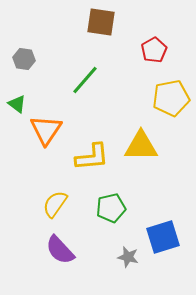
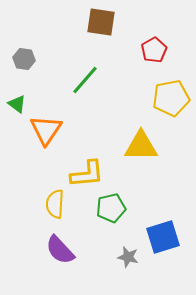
yellow L-shape: moved 5 px left, 17 px down
yellow semicircle: rotated 32 degrees counterclockwise
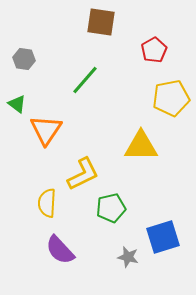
yellow L-shape: moved 4 px left; rotated 21 degrees counterclockwise
yellow semicircle: moved 8 px left, 1 px up
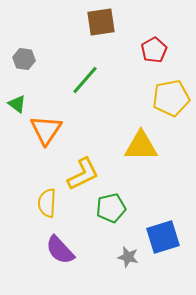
brown square: rotated 16 degrees counterclockwise
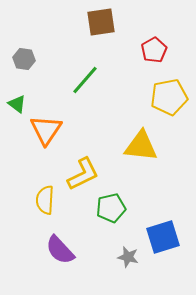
yellow pentagon: moved 2 px left, 1 px up
yellow triangle: rotated 6 degrees clockwise
yellow semicircle: moved 2 px left, 3 px up
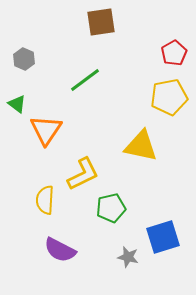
red pentagon: moved 20 px right, 3 px down
gray hexagon: rotated 15 degrees clockwise
green line: rotated 12 degrees clockwise
yellow triangle: rotated 6 degrees clockwise
purple semicircle: rotated 20 degrees counterclockwise
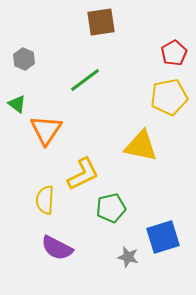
purple semicircle: moved 3 px left, 2 px up
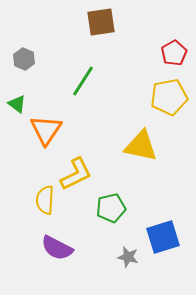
green line: moved 2 px left, 1 px down; rotated 20 degrees counterclockwise
yellow L-shape: moved 7 px left
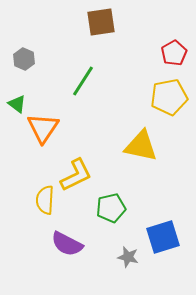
orange triangle: moved 3 px left, 2 px up
yellow L-shape: moved 1 px down
purple semicircle: moved 10 px right, 4 px up
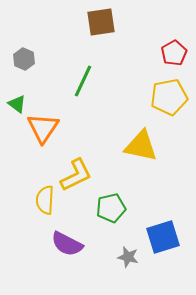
green line: rotated 8 degrees counterclockwise
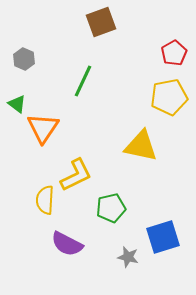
brown square: rotated 12 degrees counterclockwise
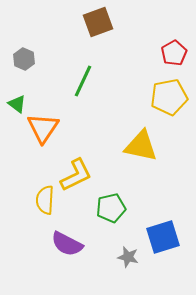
brown square: moved 3 px left
